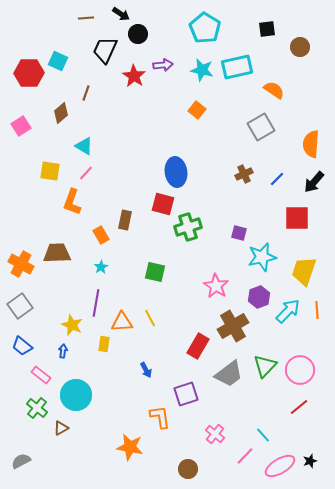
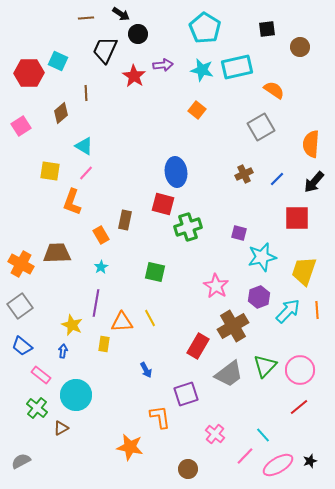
brown line at (86, 93): rotated 21 degrees counterclockwise
pink ellipse at (280, 466): moved 2 px left, 1 px up
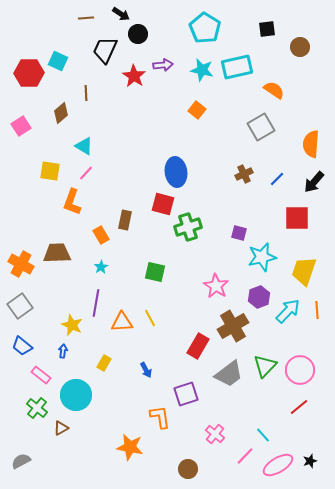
yellow rectangle at (104, 344): moved 19 px down; rotated 21 degrees clockwise
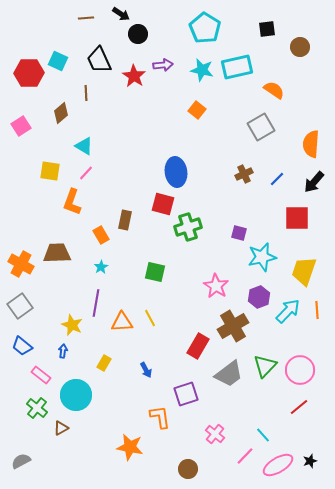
black trapezoid at (105, 50): moved 6 px left, 10 px down; rotated 48 degrees counterclockwise
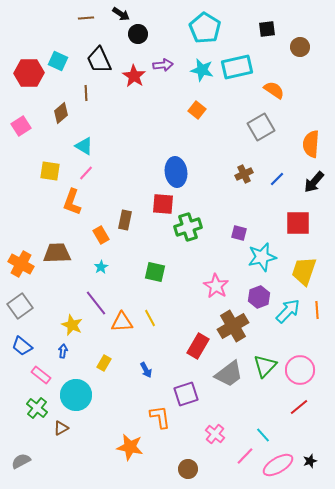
red square at (163, 204): rotated 10 degrees counterclockwise
red square at (297, 218): moved 1 px right, 5 px down
purple line at (96, 303): rotated 48 degrees counterclockwise
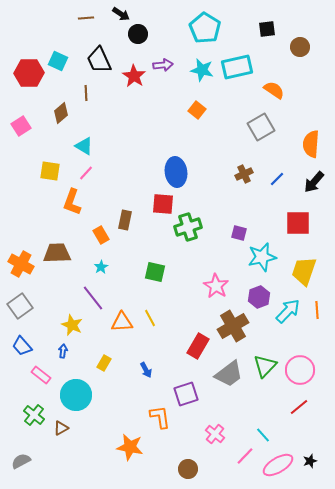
purple line at (96, 303): moved 3 px left, 5 px up
blue trapezoid at (22, 346): rotated 10 degrees clockwise
green cross at (37, 408): moved 3 px left, 7 px down
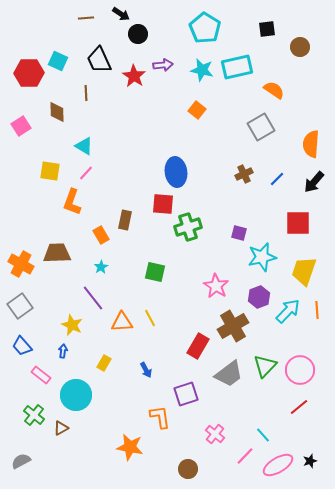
brown diamond at (61, 113): moved 4 px left, 1 px up; rotated 50 degrees counterclockwise
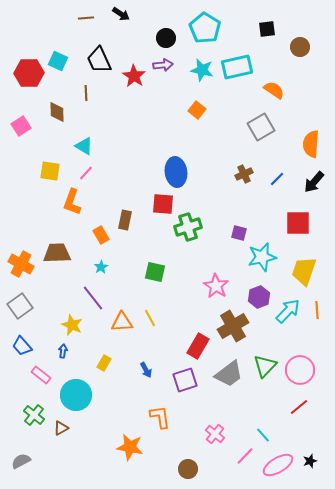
black circle at (138, 34): moved 28 px right, 4 px down
purple square at (186, 394): moved 1 px left, 14 px up
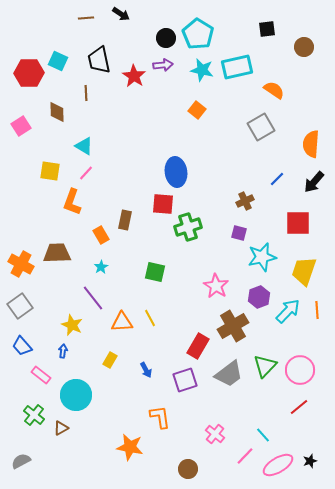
cyan pentagon at (205, 28): moved 7 px left, 6 px down
brown circle at (300, 47): moved 4 px right
black trapezoid at (99, 60): rotated 12 degrees clockwise
brown cross at (244, 174): moved 1 px right, 27 px down
yellow rectangle at (104, 363): moved 6 px right, 3 px up
